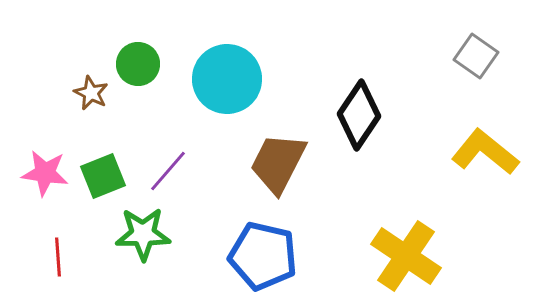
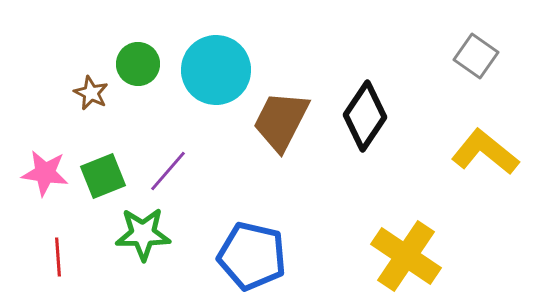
cyan circle: moved 11 px left, 9 px up
black diamond: moved 6 px right, 1 px down
brown trapezoid: moved 3 px right, 42 px up
blue pentagon: moved 11 px left
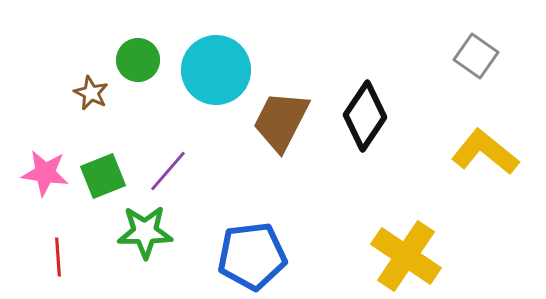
green circle: moved 4 px up
green star: moved 2 px right, 2 px up
blue pentagon: rotated 20 degrees counterclockwise
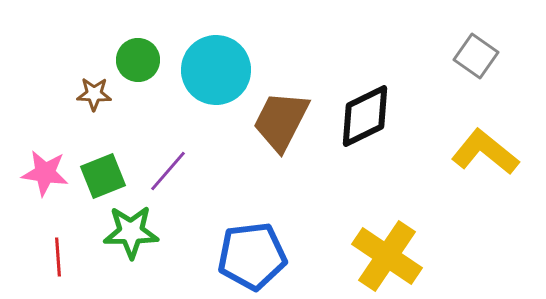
brown star: moved 3 px right, 1 px down; rotated 24 degrees counterclockwise
black diamond: rotated 30 degrees clockwise
green star: moved 14 px left
yellow cross: moved 19 px left
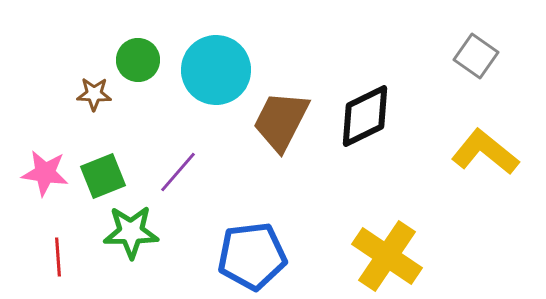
purple line: moved 10 px right, 1 px down
